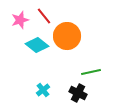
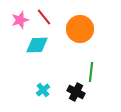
red line: moved 1 px down
orange circle: moved 13 px right, 7 px up
cyan diamond: rotated 40 degrees counterclockwise
green line: rotated 72 degrees counterclockwise
black cross: moved 2 px left, 1 px up
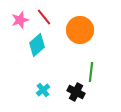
orange circle: moved 1 px down
cyan diamond: rotated 40 degrees counterclockwise
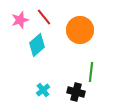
black cross: rotated 12 degrees counterclockwise
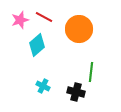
red line: rotated 24 degrees counterclockwise
orange circle: moved 1 px left, 1 px up
cyan cross: moved 4 px up; rotated 24 degrees counterclockwise
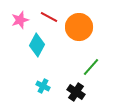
red line: moved 5 px right
orange circle: moved 2 px up
cyan diamond: rotated 20 degrees counterclockwise
green line: moved 5 px up; rotated 36 degrees clockwise
black cross: rotated 18 degrees clockwise
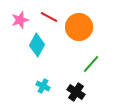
green line: moved 3 px up
